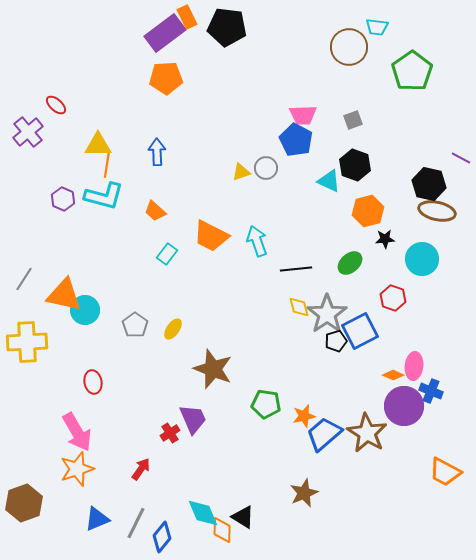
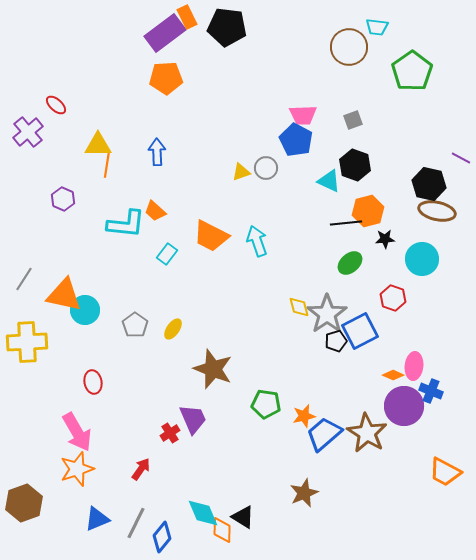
cyan L-shape at (104, 196): moved 22 px right, 28 px down; rotated 9 degrees counterclockwise
black line at (296, 269): moved 50 px right, 46 px up
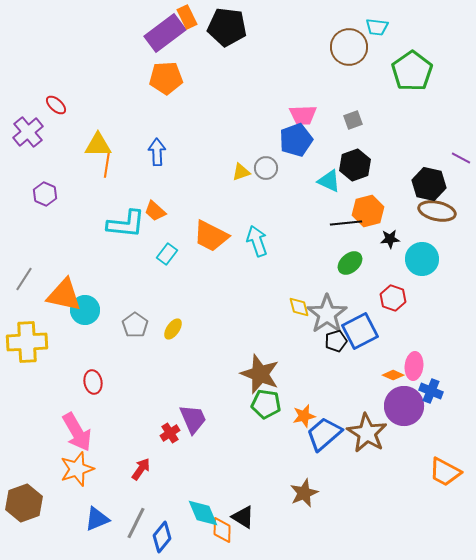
blue pentagon at (296, 140): rotated 24 degrees clockwise
black hexagon at (355, 165): rotated 20 degrees clockwise
purple hexagon at (63, 199): moved 18 px left, 5 px up
black star at (385, 239): moved 5 px right
brown star at (213, 369): moved 47 px right, 5 px down
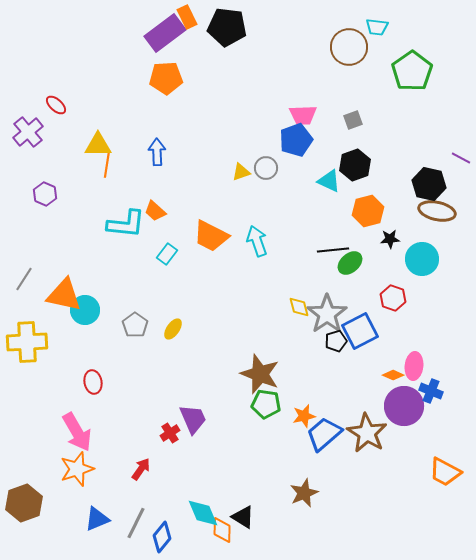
black line at (346, 223): moved 13 px left, 27 px down
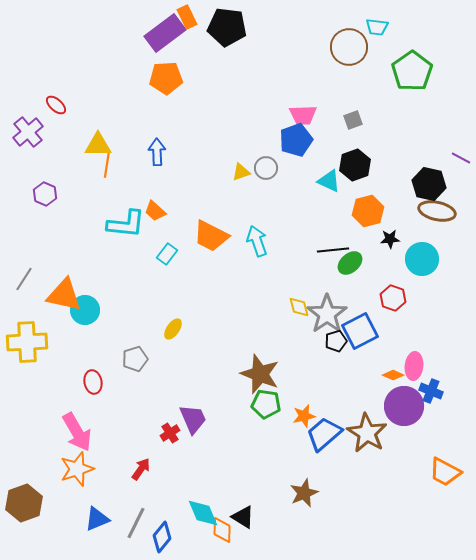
gray pentagon at (135, 325): moved 34 px down; rotated 20 degrees clockwise
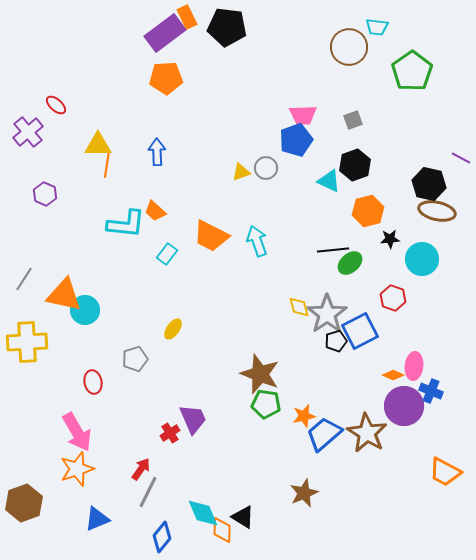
gray line at (136, 523): moved 12 px right, 31 px up
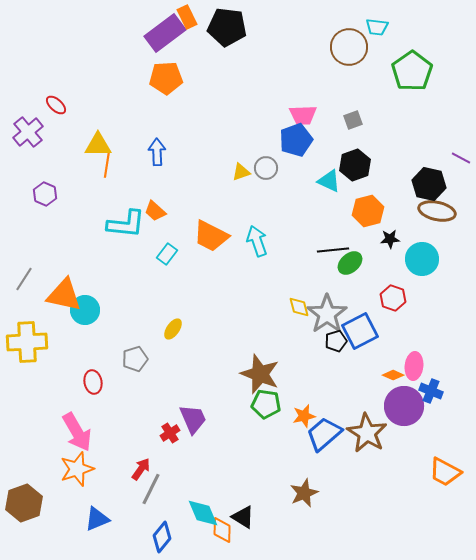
gray line at (148, 492): moved 3 px right, 3 px up
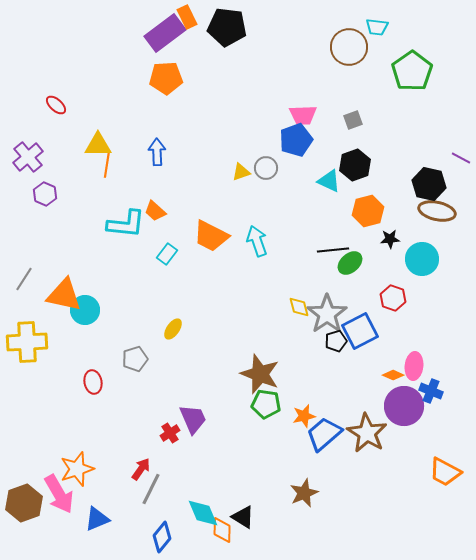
purple cross at (28, 132): moved 25 px down
pink arrow at (77, 432): moved 18 px left, 62 px down
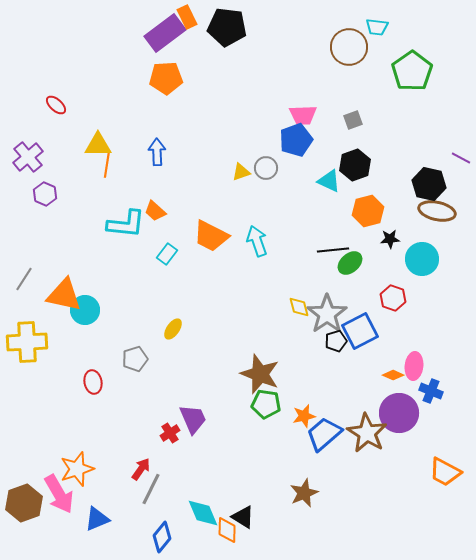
purple circle at (404, 406): moved 5 px left, 7 px down
orange diamond at (222, 530): moved 5 px right
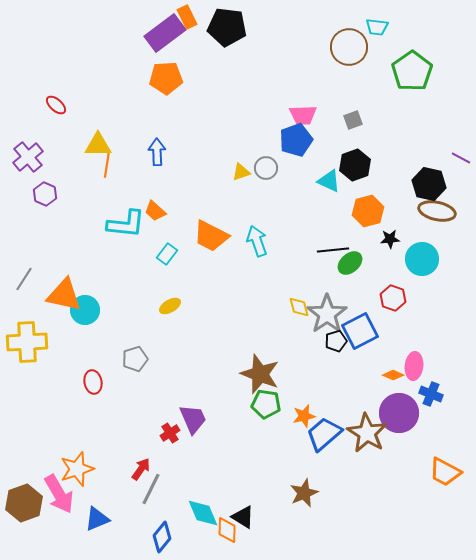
yellow ellipse at (173, 329): moved 3 px left, 23 px up; rotated 25 degrees clockwise
blue cross at (431, 391): moved 3 px down
